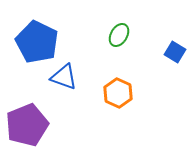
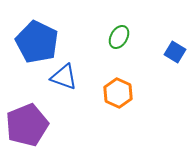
green ellipse: moved 2 px down
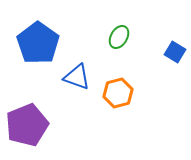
blue pentagon: moved 1 px right, 1 px down; rotated 9 degrees clockwise
blue triangle: moved 13 px right
orange hexagon: rotated 20 degrees clockwise
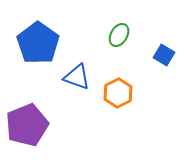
green ellipse: moved 2 px up
blue square: moved 11 px left, 3 px down
orange hexagon: rotated 12 degrees counterclockwise
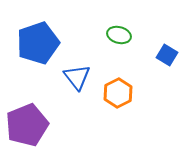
green ellipse: rotated 75 degrees clockwise
blue pentagon: rotated 18 degrees clockwise
blue square: moved 3 px right
blue triangle: rotated 32 degrees clockwise
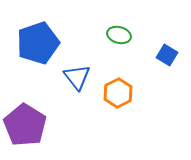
purple pentagon: moved 2 px left; rotated 18 degrees counterclockwise
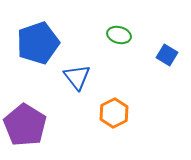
orange hexagon: moved 4 px left, 20 px down
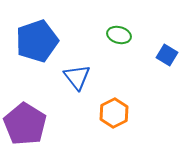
blue pentagon: moved 1 px left, 2 px up
purple pentagon: moved 1 px up
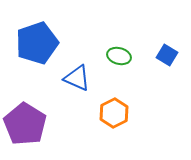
green ellipse: moved 21 px down
blue pentagon: moved 2 px down
blue triangle: moved 1 px down; rotated 28 degrees counterclockwise
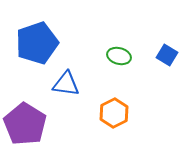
blue triangle: moved 11 px left, 6 px down; rotated 16 degrees counterclockwise
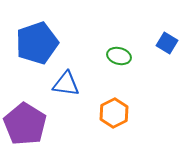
blue square: moved 12 px up
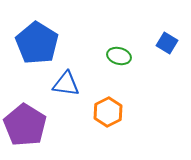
blue pentagon: rotated 21 degrees counterclockwise
orange hexagon: moved 6 px left, 1 px up
purple pentagon: moved 1 px down
